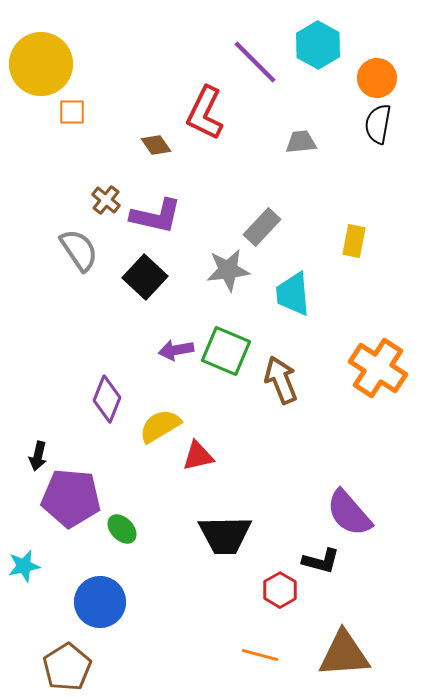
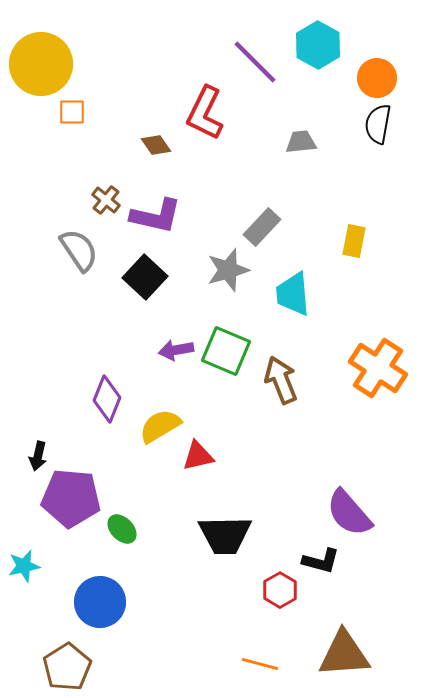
gray star: rotated 9 degrees counterclockwise
orange line: moved 9 px down
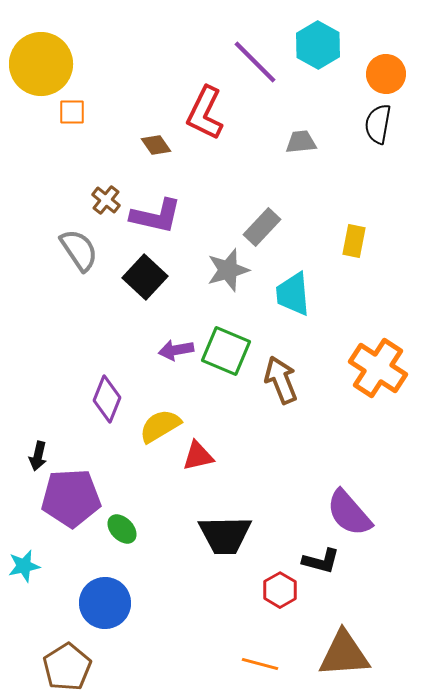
orange circle: moved 9 px right, 4 px up
purple pentagon: rotated 8 degrees counterclockwise
blue circle: moved 5 px right, 1 px down
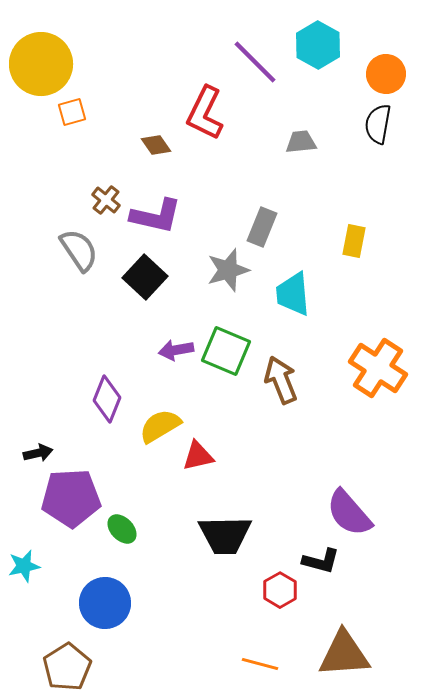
orange square: rotated 16 degrees counterclockwise
gray rectangle: rotated 21 degrees counterclockwise
black arrow: moved 3 px up; rotated 116 degrees counterclockwise
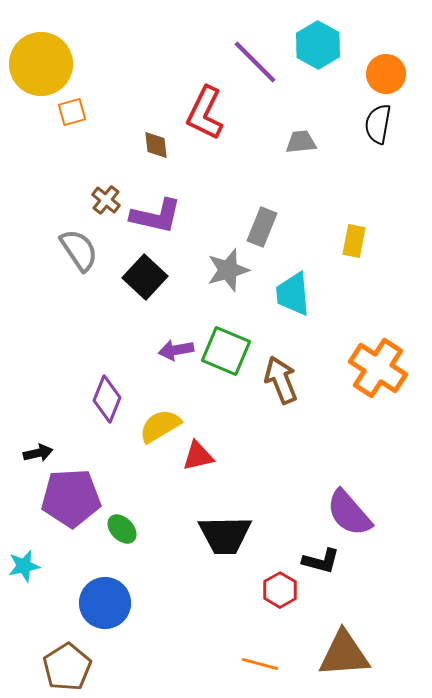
brown diamond: rotated 28 degrees clockwise
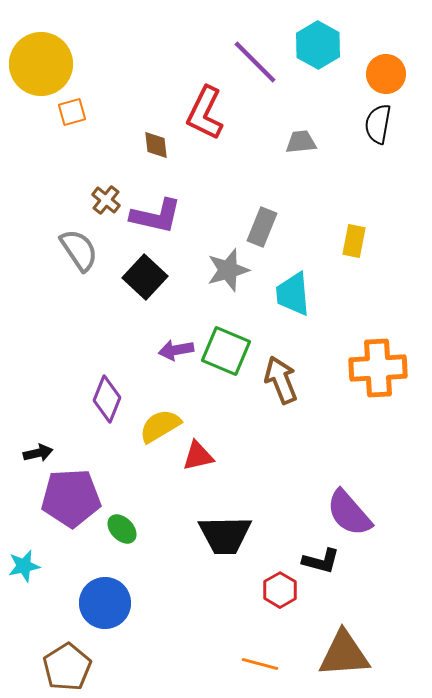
orange cross: rotated 36 degrees counterclockwise
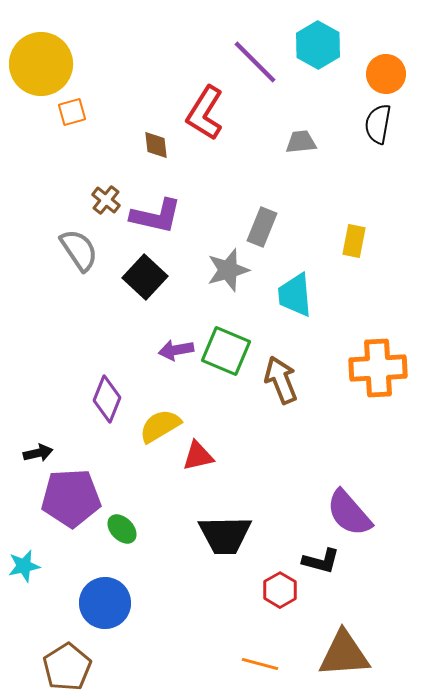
red L-shape: rotated 6 degrees clockwise
cyan trapezoid: moved 2 px right, 1 px down
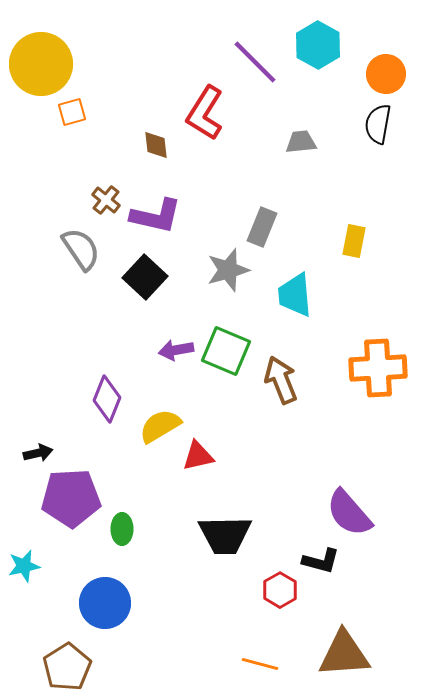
gray semicircle: moved 2 px right, 1 px up
green ellipse: rotated 44 degrees clockwise
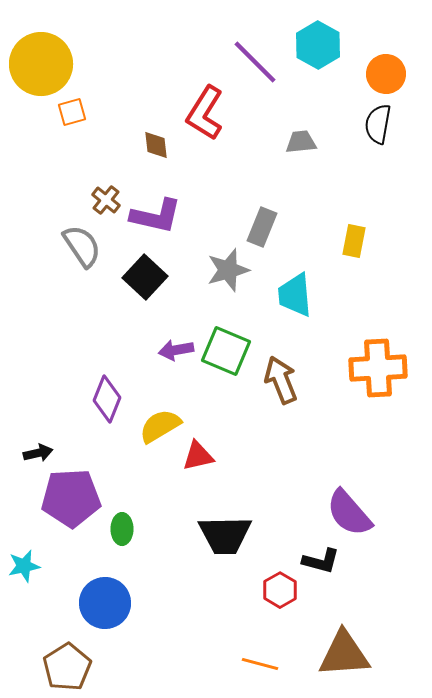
gray semicircle: moved 1 px right, 3 px up
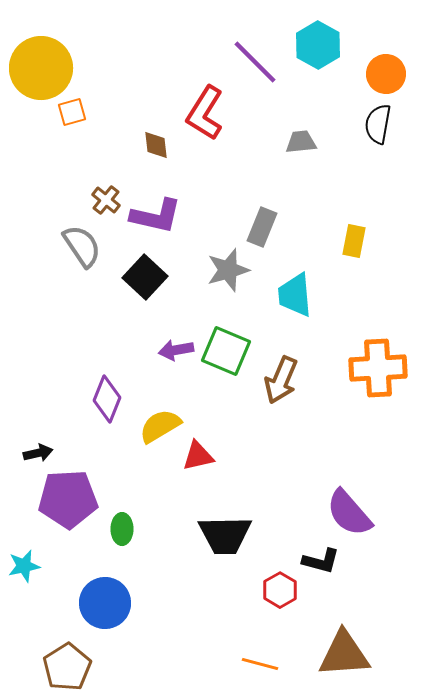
yellow circle: moved 4 px down
brown arrow: rotated 135 degrees counterclockwise
purple pentagon: moved 3 px left, 1 px down
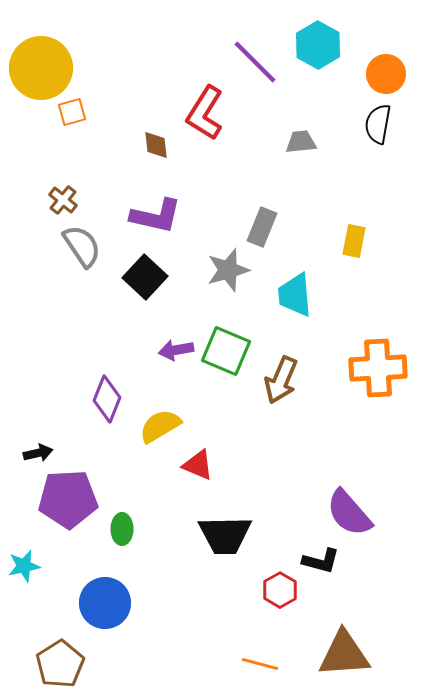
brown cross: moved 43 px left
red triangle: moved 9 px down; rotated 36 degrees clockwise
brown pentagon: moved 7 px left, 3 px up
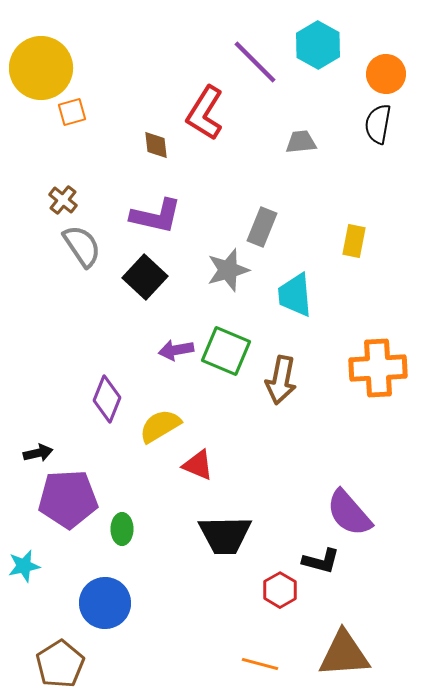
brown arrow: rotated 12 degrees counterclockwise
